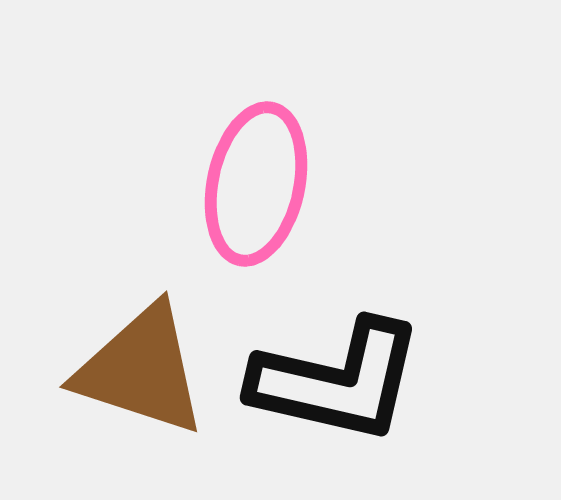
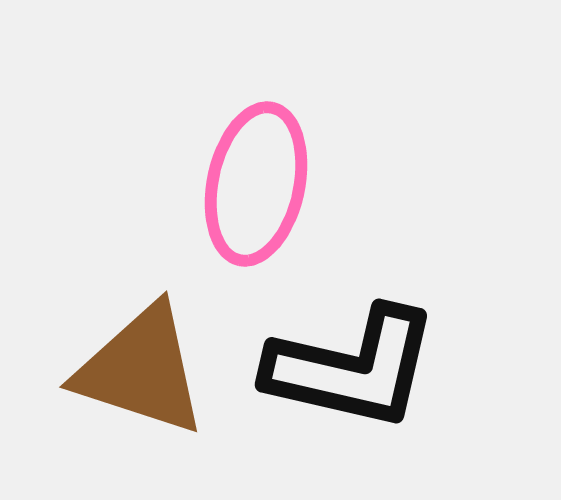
black L-shape: moved 15 px right, 13 px up
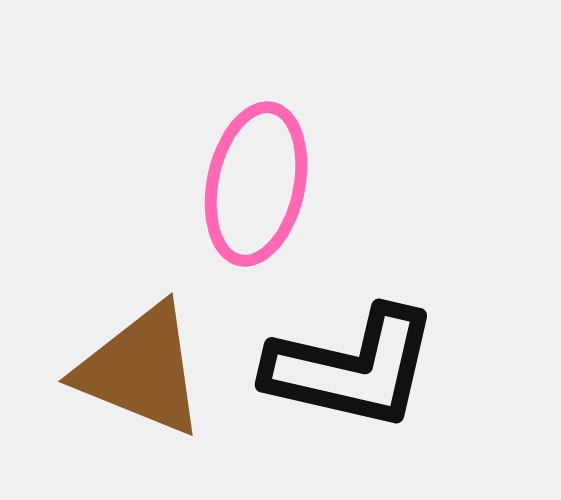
brown triangle: rotated 4 degrees clockwise
